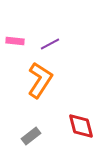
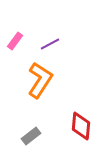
pink rectangle: rotated 60 degrees counterclockwise
red diamond: rotated 20 degrees clockwise
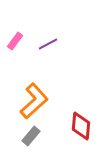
purple line: moved 2 px left
orange L-shape: moved 6 px left, 21 px down; rotated 15 degrees clockwise
gray rectangle: rotated 12 degrees counterclockwise
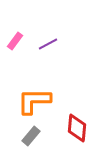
orange L-shape: rotated 138 degrees counterclockwise
red diamond: moved 4 px left, 2 px down
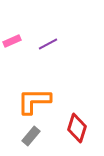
pink rectangle: moved 3 px left; rotated 30 degrees clockwise
red diamond: rotated 12 degrees clockwise
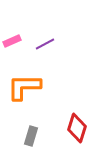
purple line: moved 3 px left
orange L-shape: moved 10 px left, 14 px up
gray rectangle: rotated 24 degrees counterclockwise
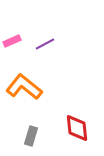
orange L-shape: rotated 39 degrees clockwise
red diamond: rotated 24 degrees counterclockwise
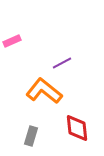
purple line: moved 17 px right, 19 px down
orange L-shape: moved 20 px right, 4 px down
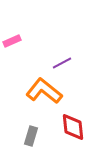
red diamond: moved 4 px left, 1 px up
